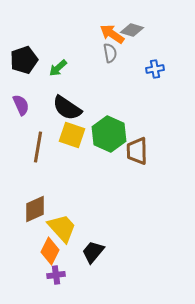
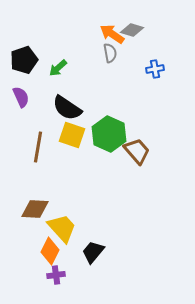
purple semicircle: moved 8 px up
brown trapezoid: rotated 140 degrees clockwise
brown diamond: rotated 28 degrees clockwise
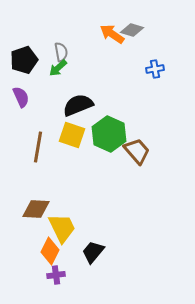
gray semicircle: moved 49 px left, 1 px up
black semicircle: moved 11 px right, 3 px up; rotated 124 degrees clockwise
brown diamond: moved 1 px right
yellow trapezoid: rotated 16 degrees clockwise
